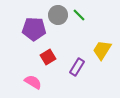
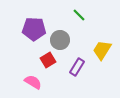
gray circle: moved 2 px right, 25 px down
red square: moved 3 px down
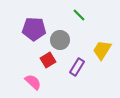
pink semicircle: rotated 12 degrees clockwise
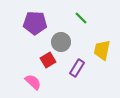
green line: moved 2 px right, 3 px down
purple pentagon: moved 1 px right, 6 px up
gray circle: moved 1 px right, 2 px down
yellow trapezoid: rotated 20 degrees counterclockwise
purple rectangle: moved 1 px down
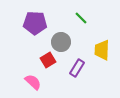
yellow trapezoid: rotated 10 degrees counterclockwise
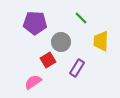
yellow trapezoid: moved 1 px left, 9 px up
pink semicircle: rotated 78 degrees counterclockwise
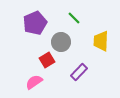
green line: moved 7 px left
purple pentagon: rotated 25 degrees counterclockwise
red square: moved 1 px left
purple rectangle: moved 2 px right, 4 px down; rotated 12 degrees clockwise
pink semicircle: moved 1 px right
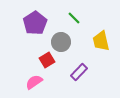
purple pentagon: rotated 10 degrees counterclockwise
yellow trapezoid: rotated 15 degrees counterclockwise
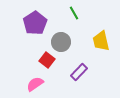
green line: moved 5 px up; rotated 16 degrees clockwise
red square: rotated 21 degrees counterclockwise
pink semicircle: moved 1 px right, 2 px down
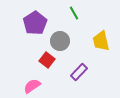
gray circle: moved 1 px left, 1 px up
pink semicircle: moved 3 px left, 2 px down
